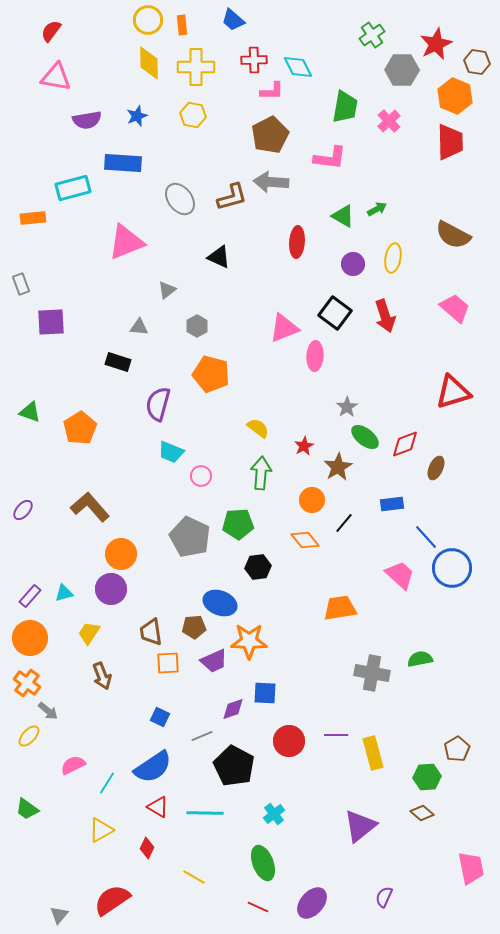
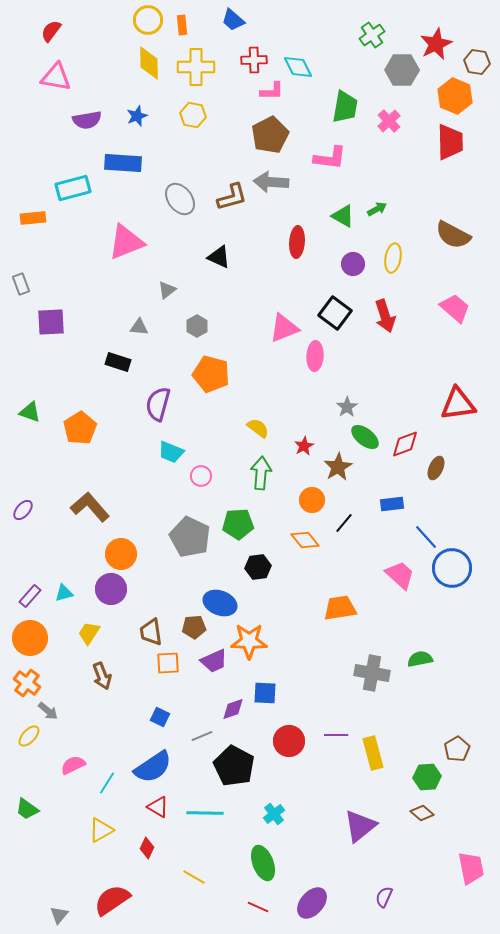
red triangle at (453, 392): moved 5 px right, 12 px down; rotated 9 degrees clockwise
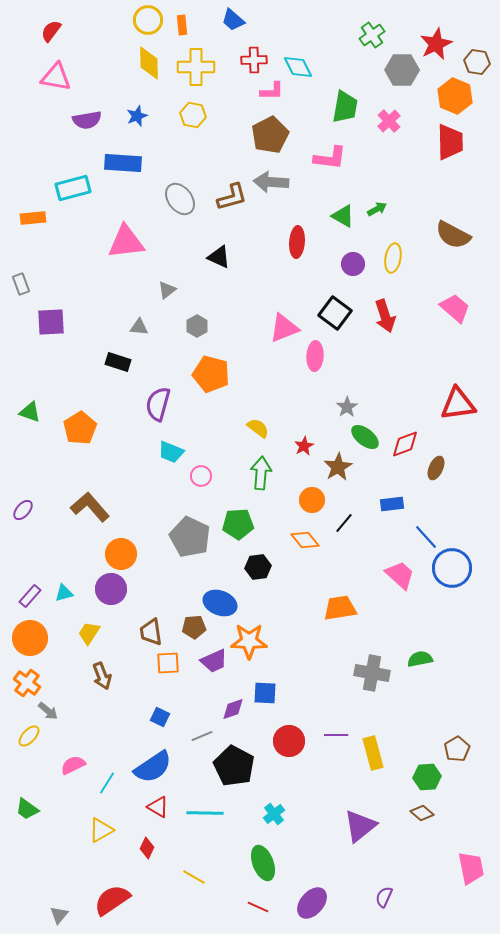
pink triangle at (126, 242): rotated 15 degrees clockwise
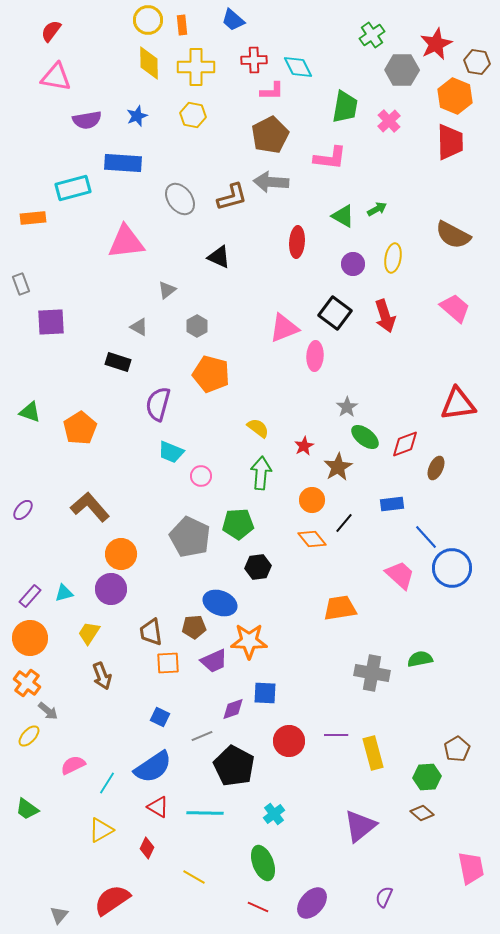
gray triangle at (139, 327): rotated 24 degrees clockwise
orange diamond at (305, 540): moved 7 px right, 1 px up
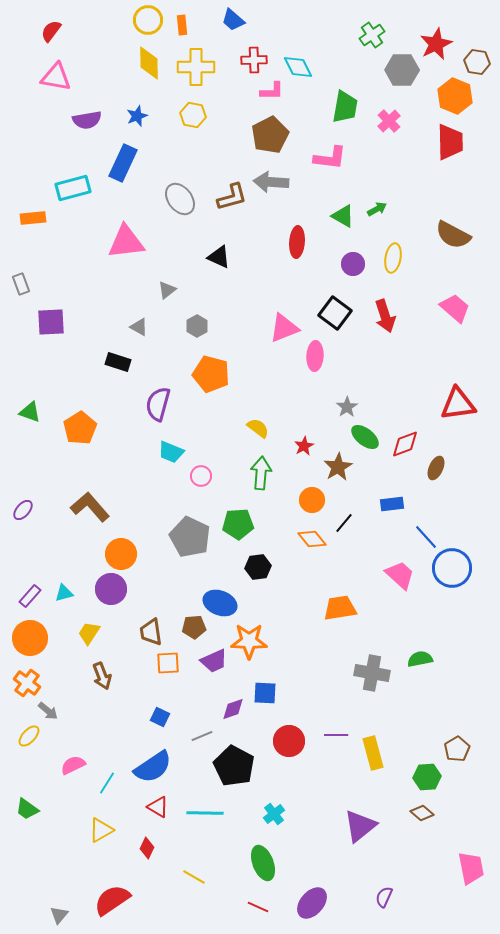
blue rectangle at (123, 163): rotated 69 degrees counterclockwise
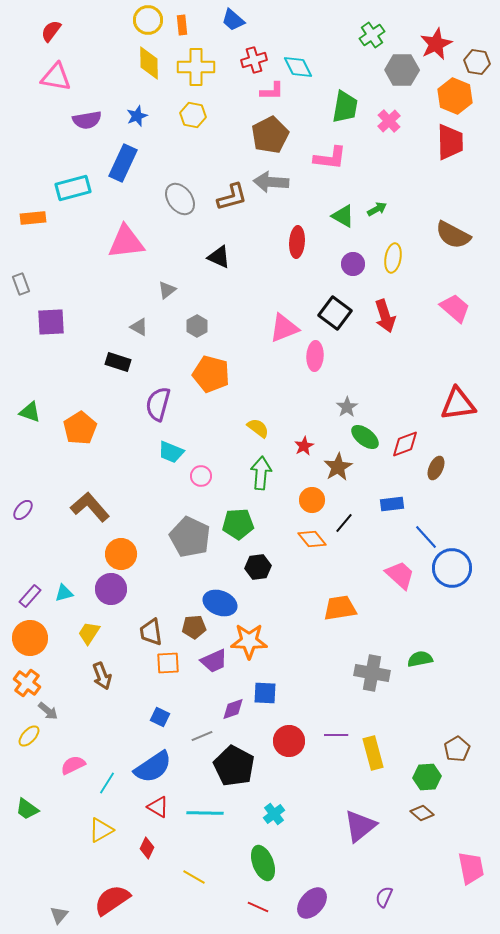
red cross at (254, 60): rotated 15 degrees counterclockwise
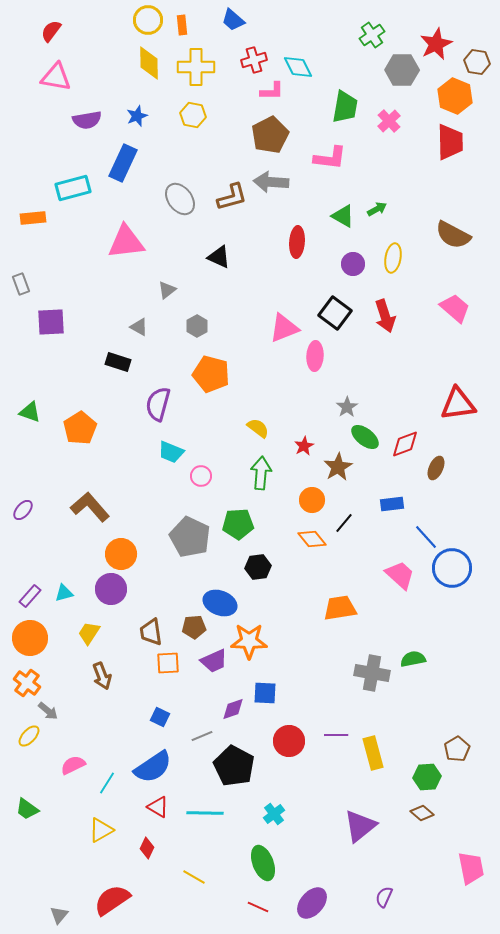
green semicircle at (420, 659): moved 7 px left
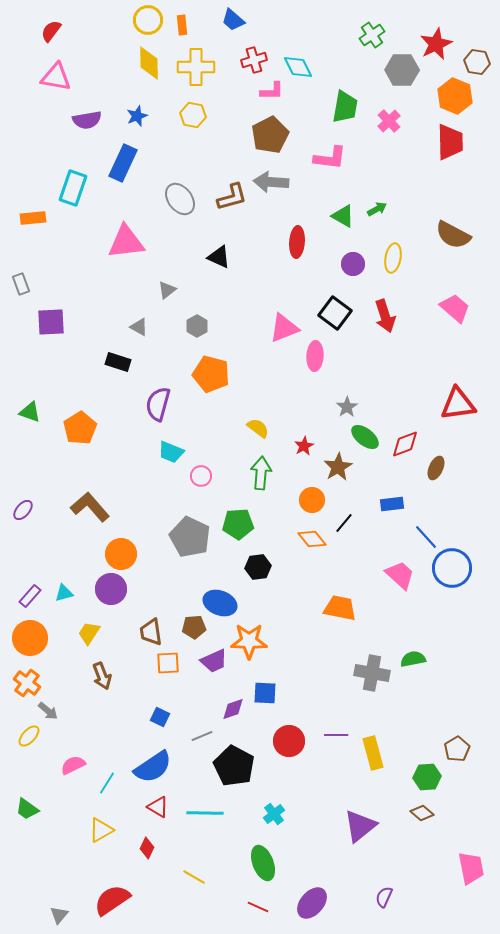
cyan rectangle at (73, 188): rotated 56 degrees counterclockwise
orange trapezoid at (340, 608): rotated 20 degrees clockwise
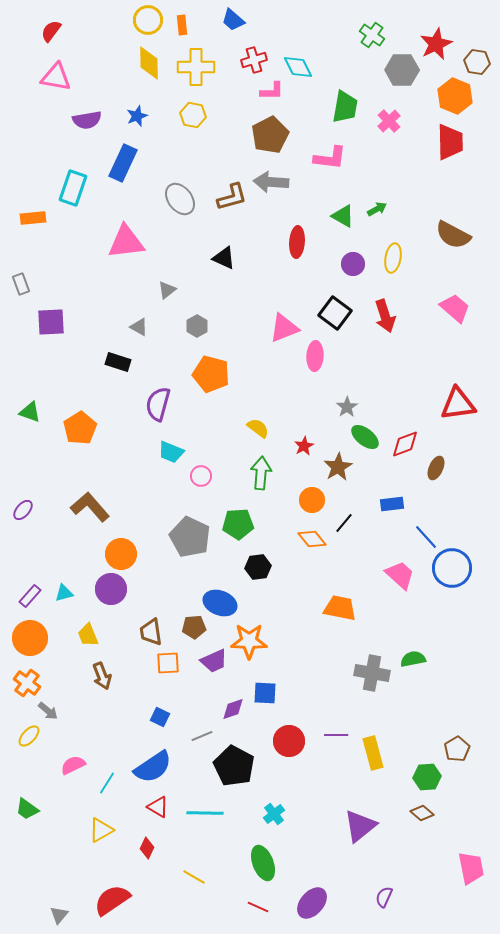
green cross at (372, 35): rotated 20 degrees counterclockwise
black triangle at (219, 257): moved 5 px right, 1 px down
yellow trapezoid at (89, 633): moved 1 px left, 2 px down; rotated 55 degrees counterclockwise
